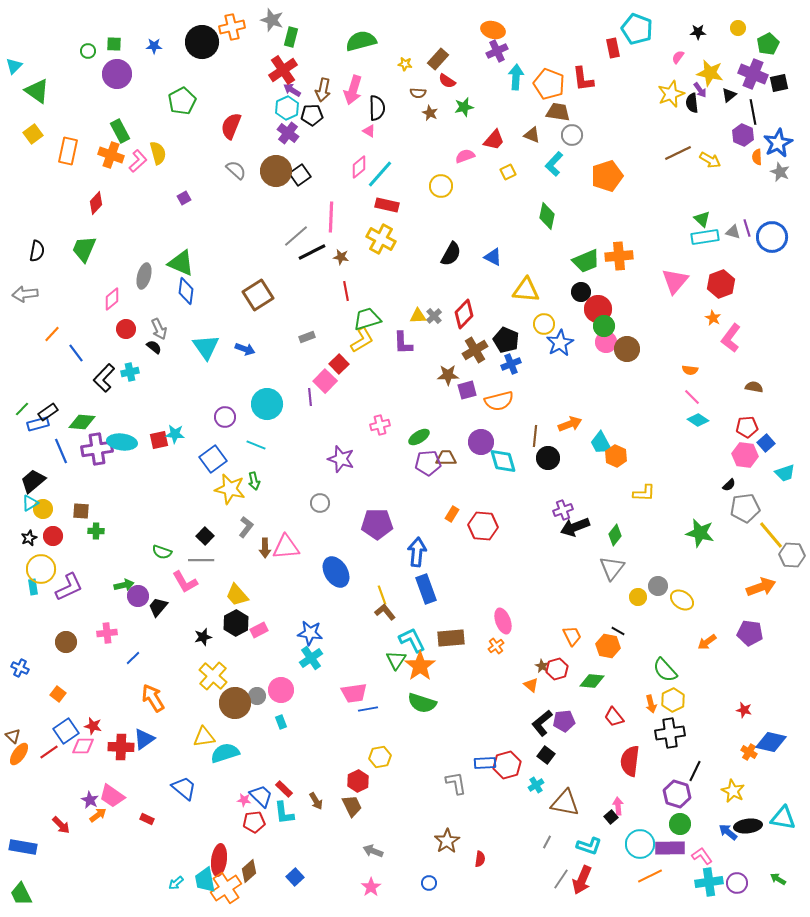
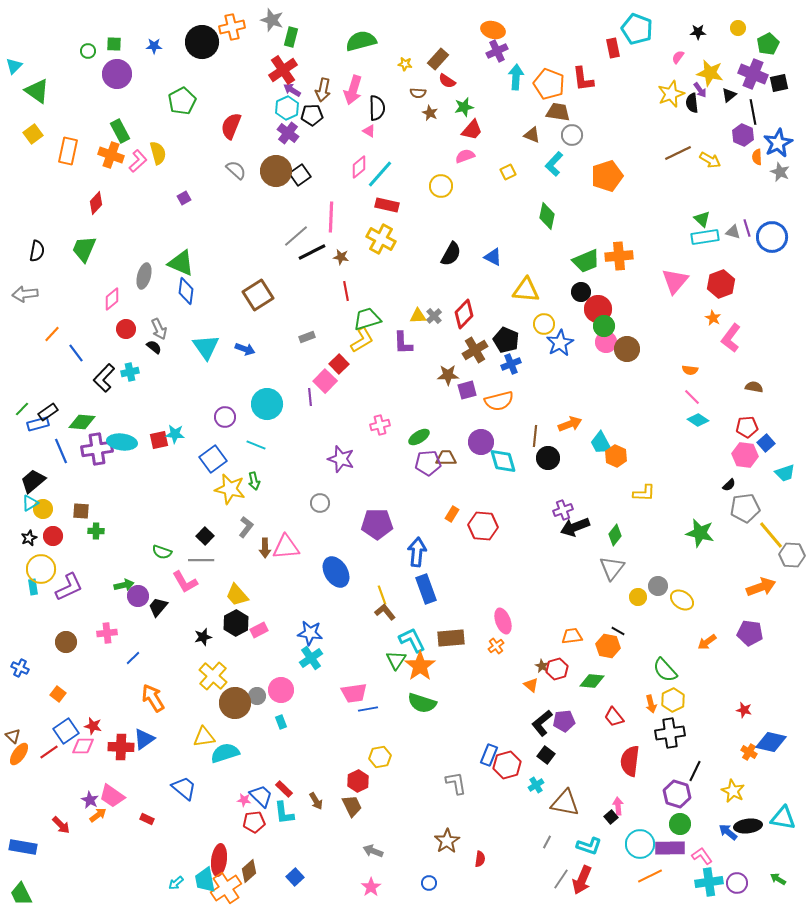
red trapezoid at (494, 140): moved 22 px left, 10 px up
orange trapezoid at (572, 636): rotated 70 degrees counterclockwise
blue rectangle at (485, 763): moved 4 px right, 8 px up; rotated 65 degrees counterclockwise
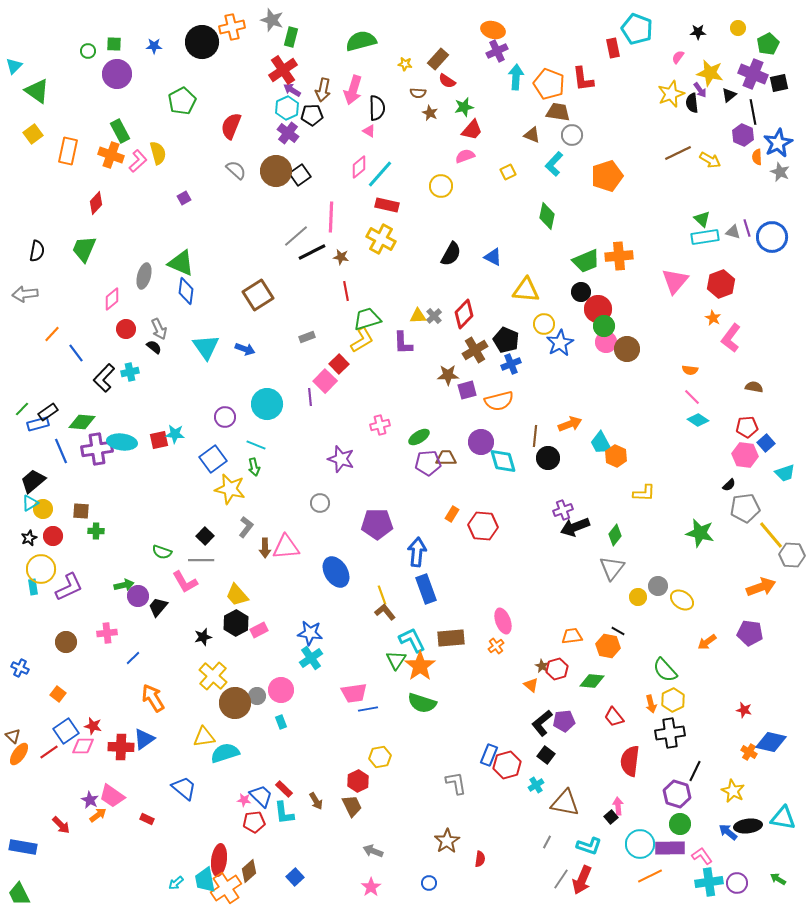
green arrow at (254, 481): moved 14 px up
green trapezoid at (21, 894): moved 2 px left
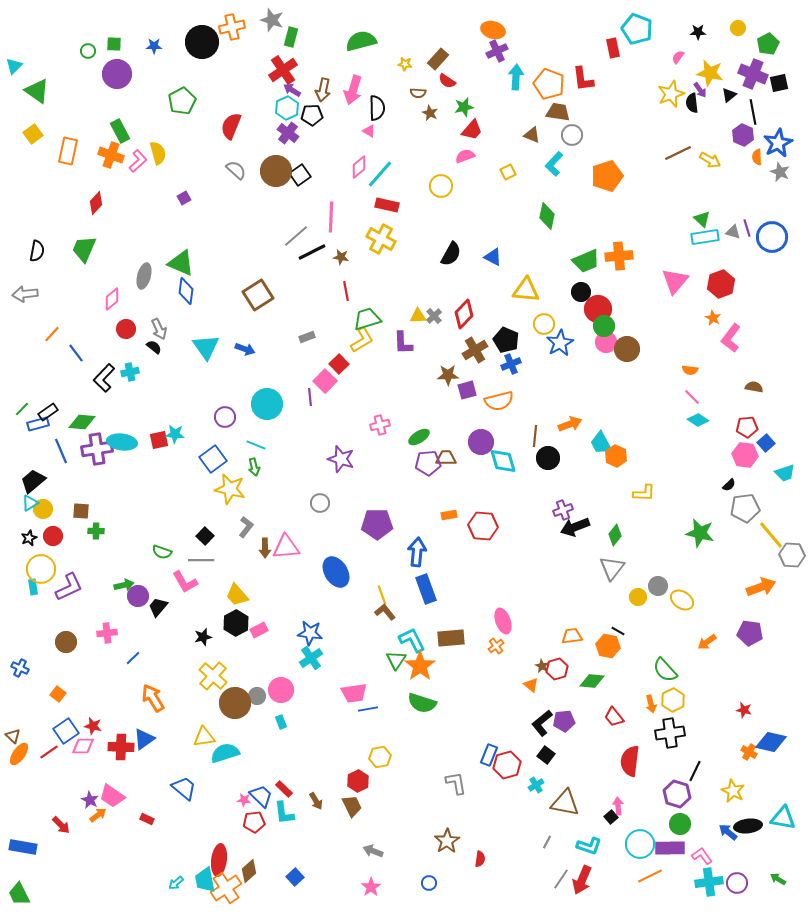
orange rectangle at (452, 514): moved 3 px left, 1 px down; rotated 49 degrees clockwise
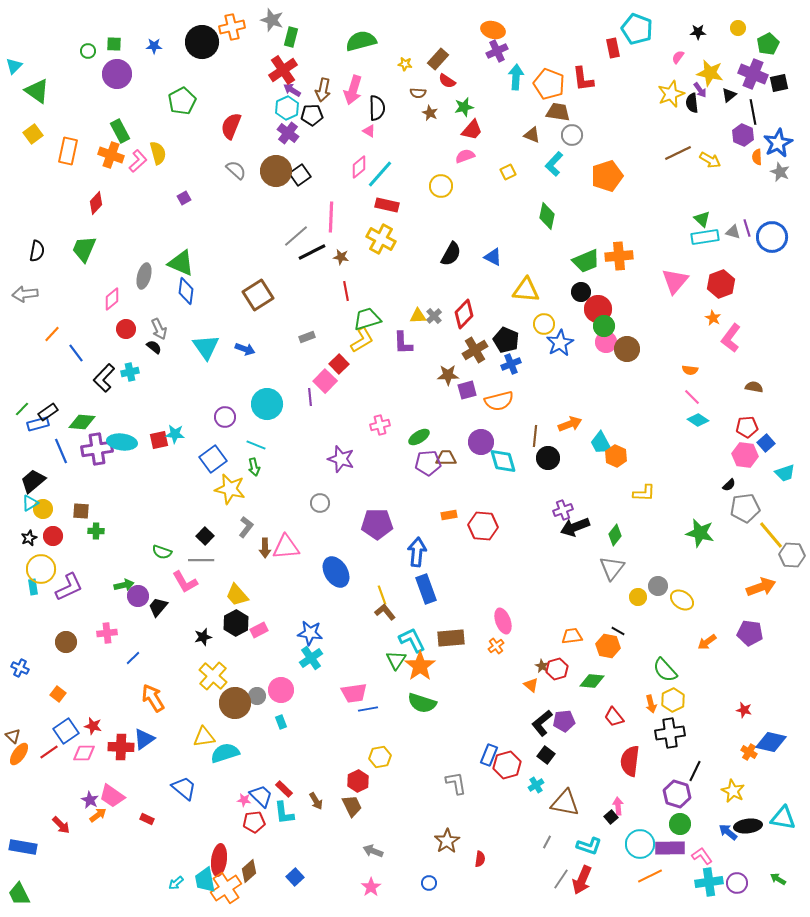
pink diamond at (83, 746): moved 1 px right, 7 px down
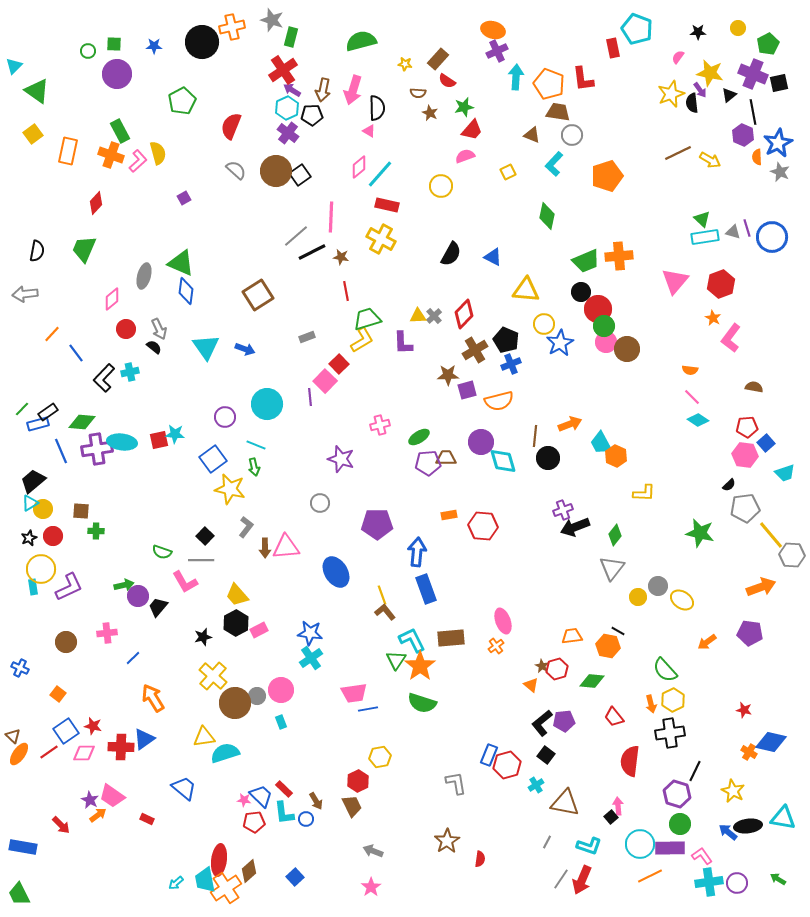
blue circle at (429, 883): moved 123 px left, 64 px up
